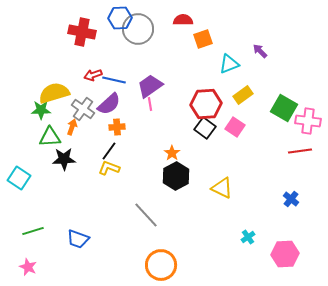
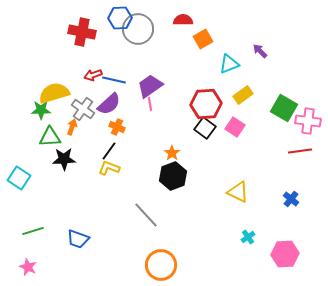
orange square: rotated 12 degrees counterclockwise
orange cross: rotated 28 degrees clockwise
black hexagon: moved 3 px left; rotated 8 degrees clockwise
yellow triangle: moved 16 px right, 4 px down
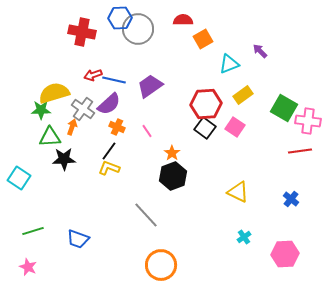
pink line: moved 3 px left, 27 px down; rotated 24 degrees counterclockwise
cyan cross: moved 4 px left
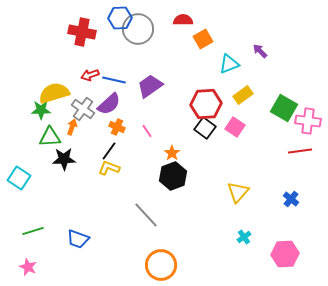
red arrow: moved 3 px left
yellow triangle: rotated 45 degrees clockwise
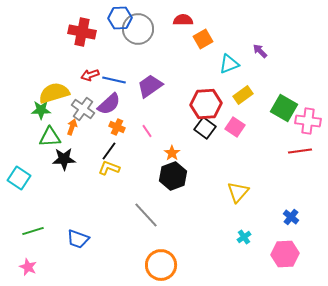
blue cross: moved 18 px down
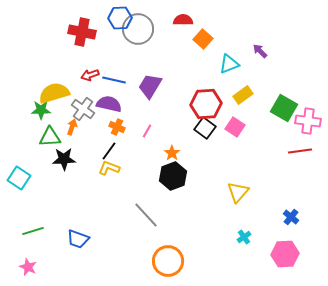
orange square: rotated 18 degrees counterclockwise
purple trapezoid: rotated 24 degrees counterclockwise
purple semicircle: rotated 125 degrees counterclockwise
pink line: rotated 64 degrees clockwise
orange circle: moved 7 px right, 4 px up
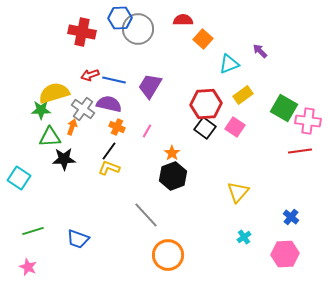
orange circle: moved 6 px up
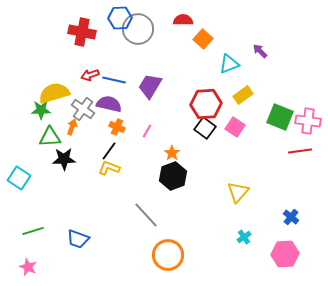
green square: moved 4 px left, 9 px down; rotated 8 degrees counterclockwise
